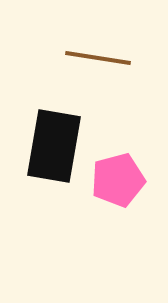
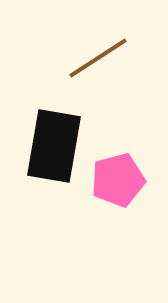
brown line: rotated 42 degrees counterclockwise
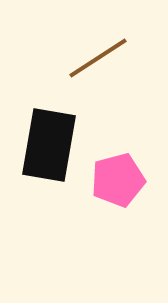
black rectangle: moved 5 px left, 1 px up
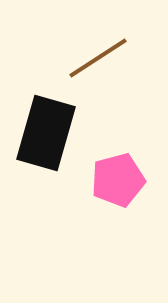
black rectangle: moved 3 px left, 12 px up; rotated 6 degrees clockwise
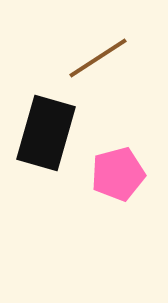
pink pentagon: moved 6 px up
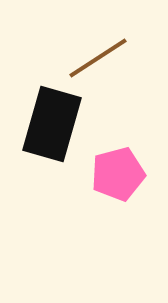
black rectangle: moved 6 px right, 9 px up
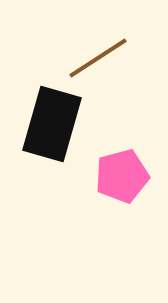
pink pentagon: moved 4 px right, 2 px down
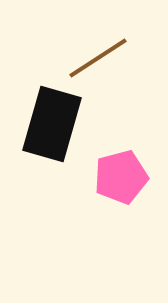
pink pentagon: moved 1 px left, 1 px down
